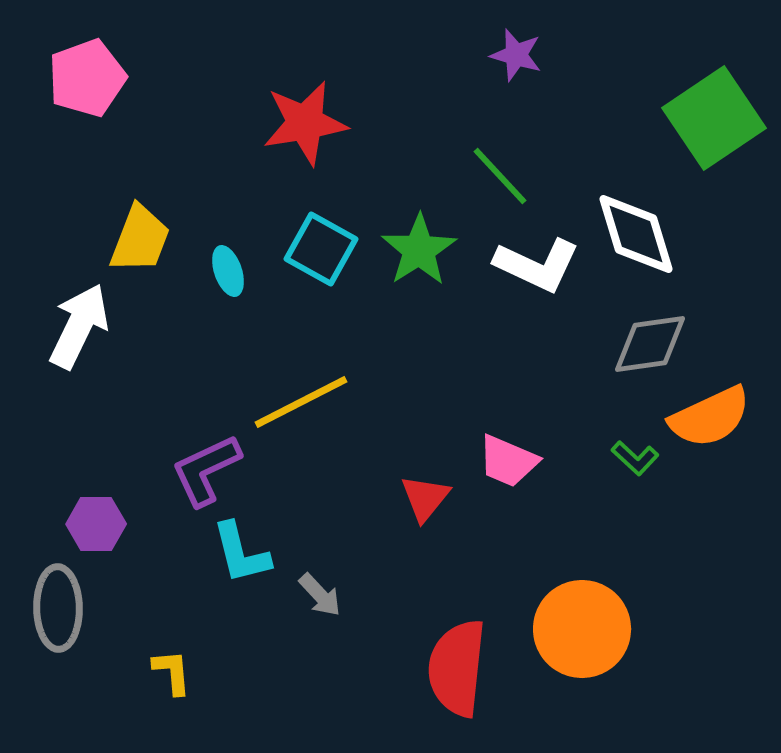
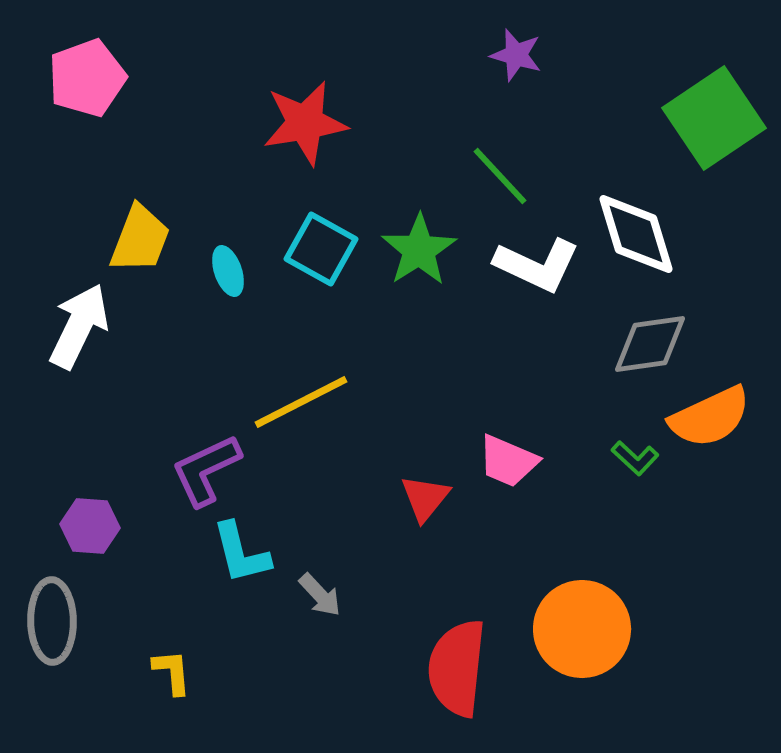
purple hexagon: moved 6 px left, 2 px down; rotated 4 degrees clockwise
gray ellipse: moved 6 px left, 13 px down
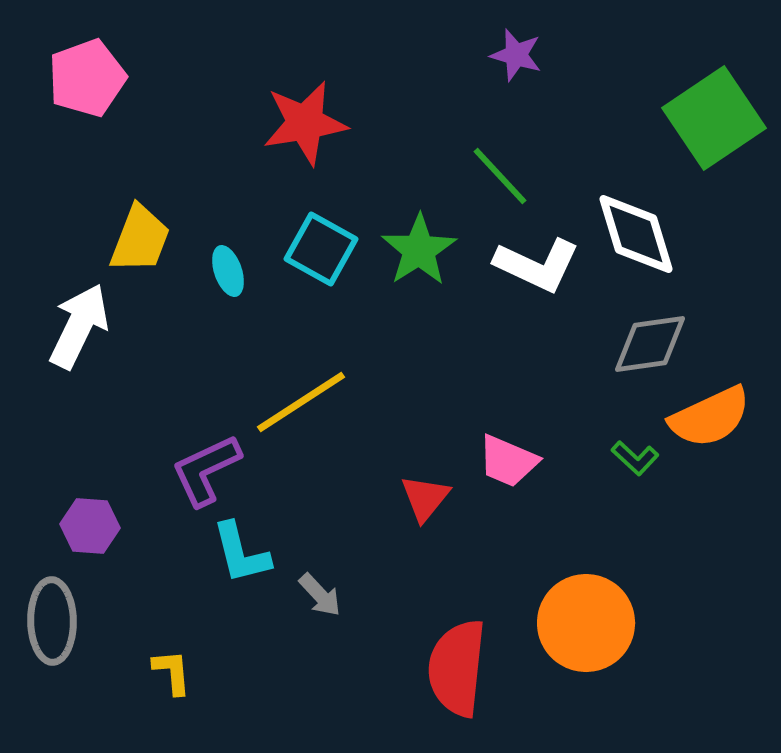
yellow line: rotated 6 degrees counterclockwise
orange circle: moved 4 px right, 6 px up
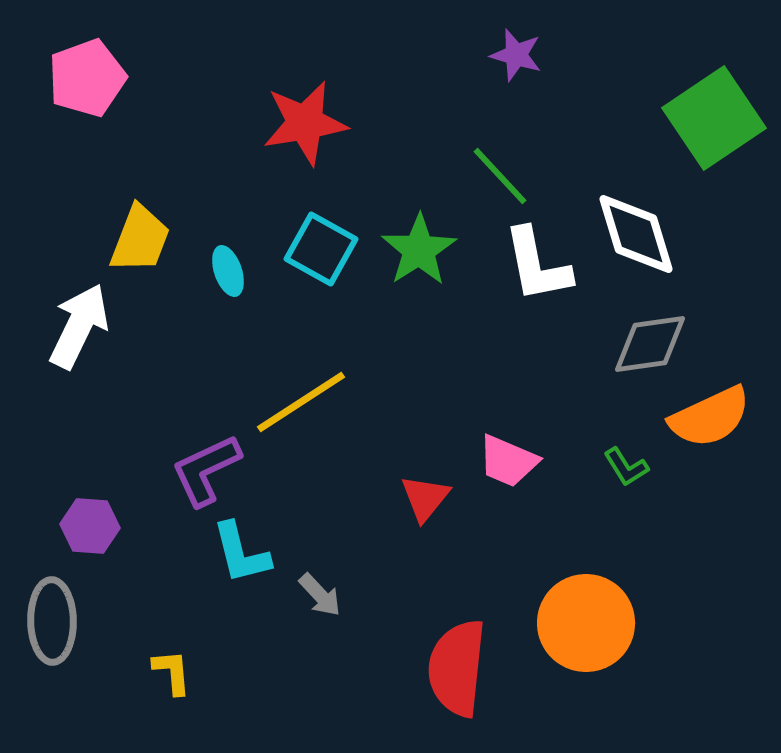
white L-shape: rotated 54 degrees clockwise
green L-shape: moved 9 px left, 9 px down; rotated 15 degrees clockwise
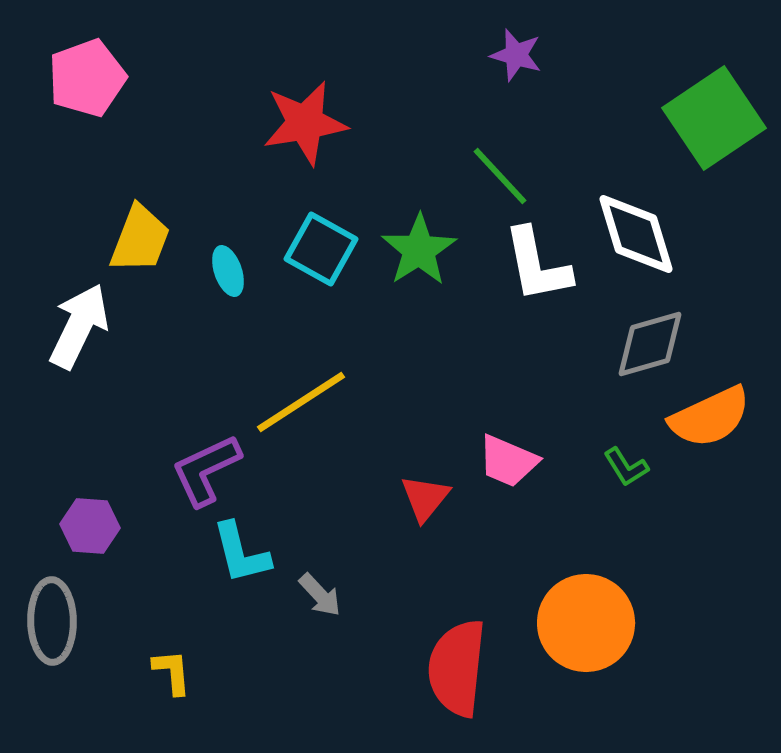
gray diamond: rotated 8 degrees counterclockwise
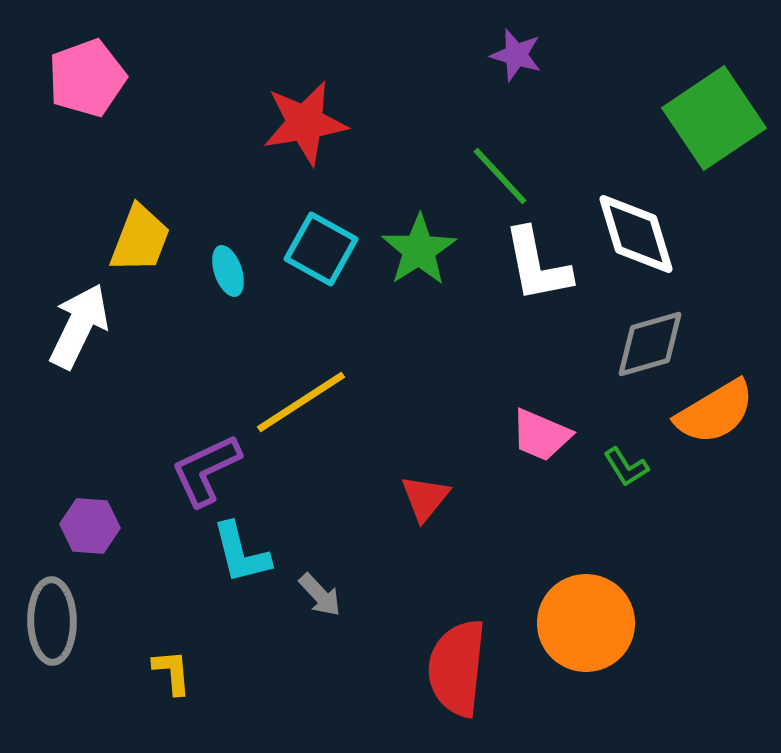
orange semicircle: moved 5 px right, 5 px up; rotated 6 degrees counterclockwise
pink trapezoid: moved 33 px right, 26 px up
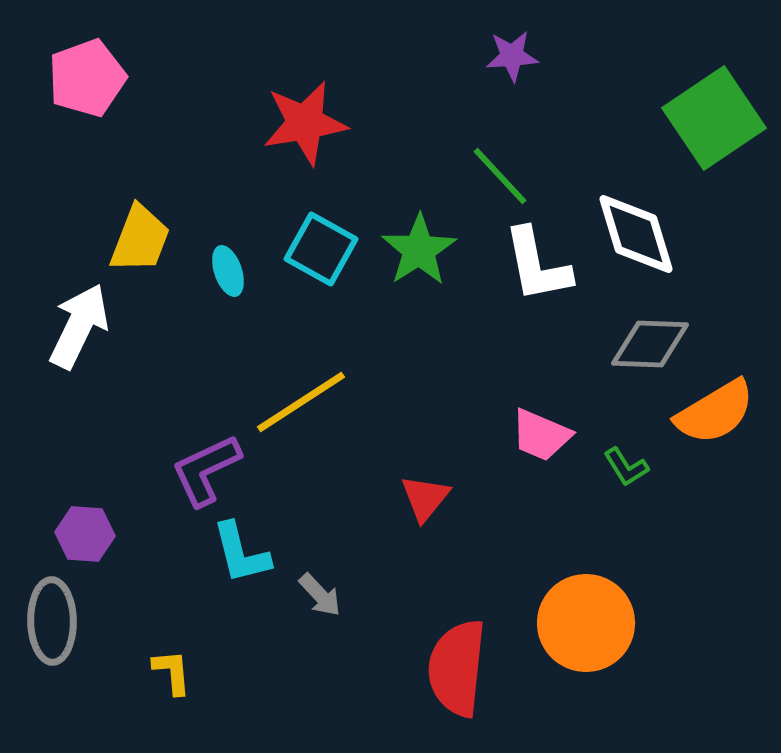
purple star: moved 4 px left, 1 px down; rotated 20 degrees counterclockwise
gray diamond: rotated 18 degrees clockwise
purple hexagon: moved 5 px left, 8 px down
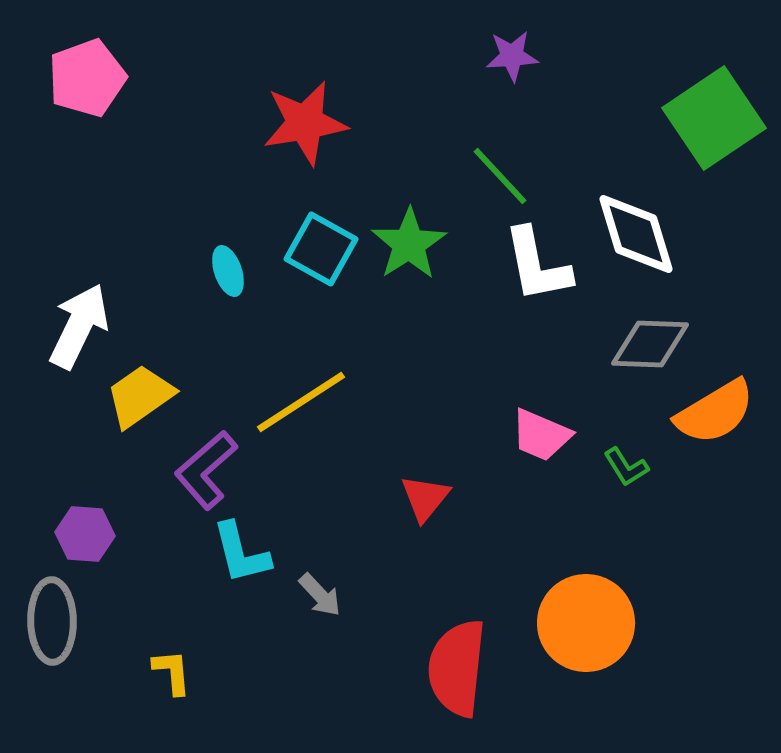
yellow trapezoid: moved 157 px down; rotated 146 degrees counterclockwise
green star: moved 10 px left, 6 px up
purple L-shape: rotated 16 degrees counterclockwise
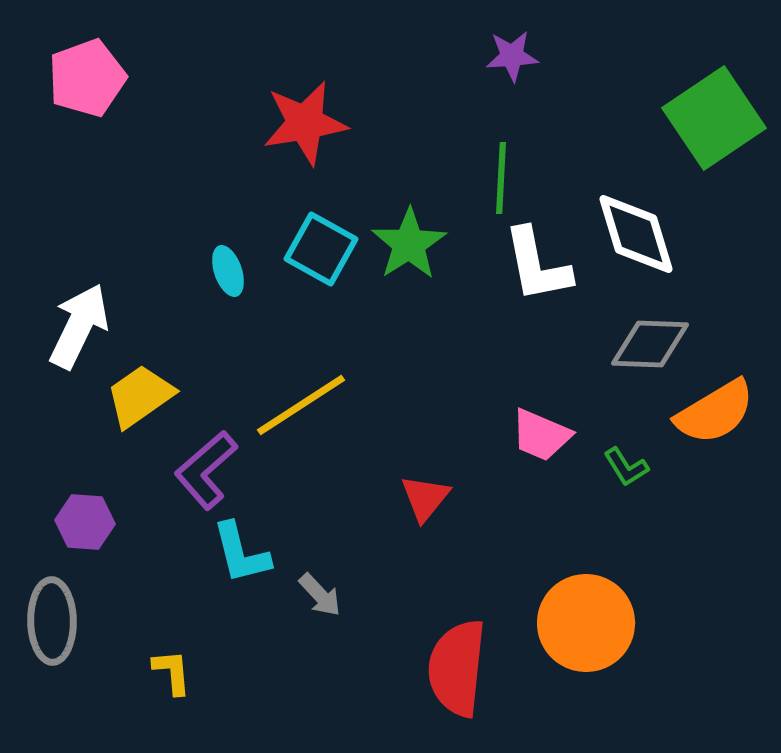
green line: moved 1 px right, 2 px down; rotated 46 degrees clockwise
yellow line: moved 3 px down
purple hexagon: moved 12 px up
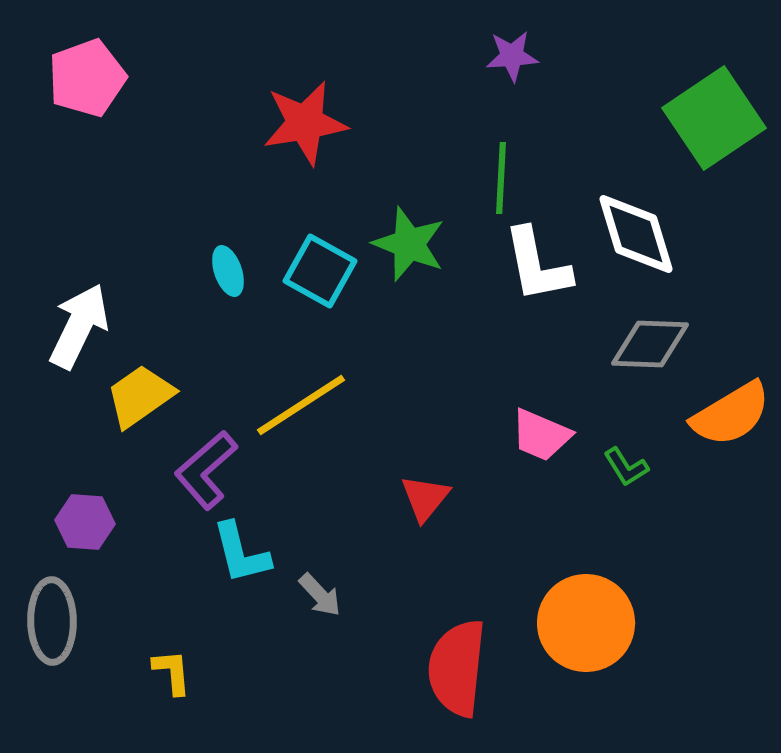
green star: rotated 18 degrees counterclockwise
cyan square: moved 1 px left, 22 px down
orange semicircle: moved 16 px right, 2 px down
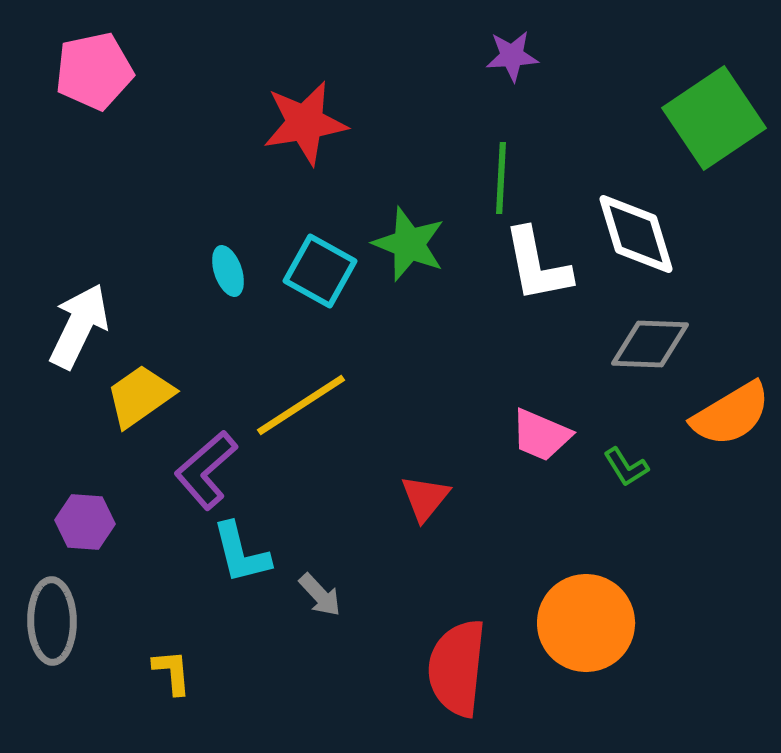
pink pentagon: moved 7 px right, 7 px up; rotated 8 degrees clockwise
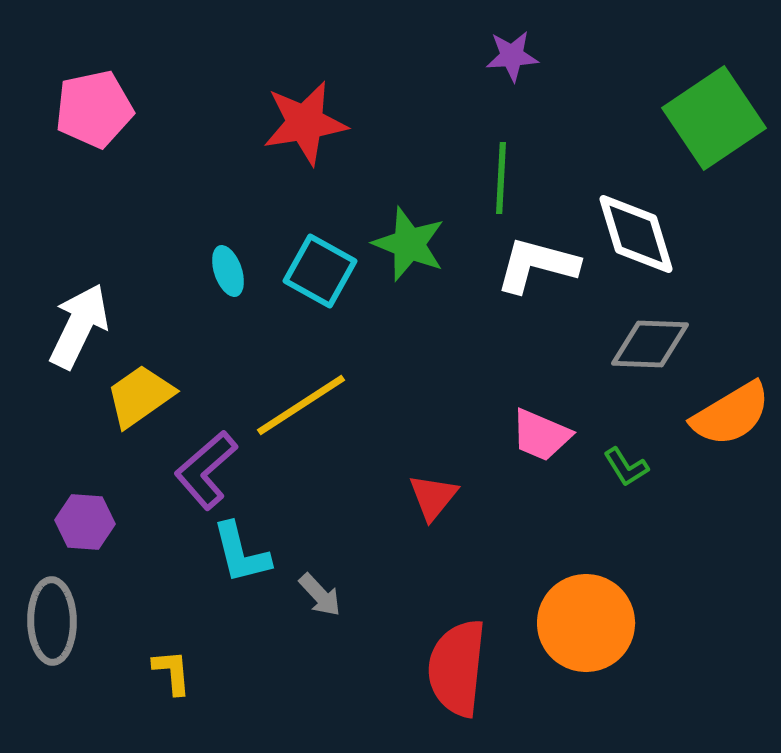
pink pentagon: moved 38 px down
white L-shape: rotated 116 degrees clockwise
red triangle: moved 8 px right, 1 px up
